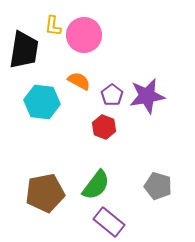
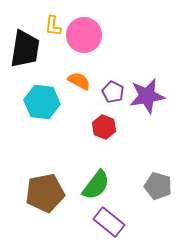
black trapezoid: moved 1 px right, 1 px up
purple pentagon: moved 1 px right, 3 px up; rotated 10 degrees counterclockwise
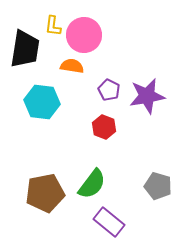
orange semicircle: moved 7 px left, 15 px up; rotated 20 degrees counterclockwise
purple pentagon: moved 4 px left, 2 px up
green semicircle: moved 4 px left, 1 px up
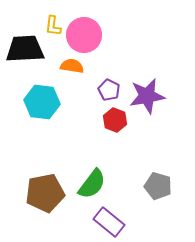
black trapezoid: rotated 102 degrees counterclockwise
red hexagon: moved 11 px right, 7 px up
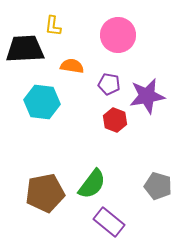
pink circle: moved 34 px right
purple pentagon: moved 6 px up; rotated 15 degrees counterclockwise
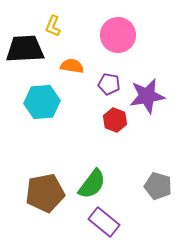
yellow L-shape: rotated 15 degrees clockwise
cyan hexagon: rotated 12 degrees counterclockwise
purple rectangle: moved 5 px left
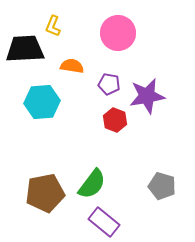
pink circle: moved 2 px up
gray pentagon: moved 4 px right
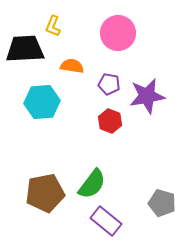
red hexagon: moved 5 px left, 1 px down
gray pentagon: moved 17 px down
purple rectangle: moved 2 px right, 1 px up
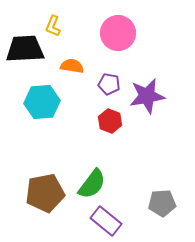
gray pentagon: rotated 20 degrees counterclockwise
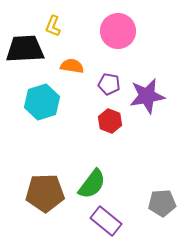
pink circle: moved 2 px up
cyan hexagon: rotated 12 degrees counterclockwise
brown pentagon: rotated 9 degrees clockwise
